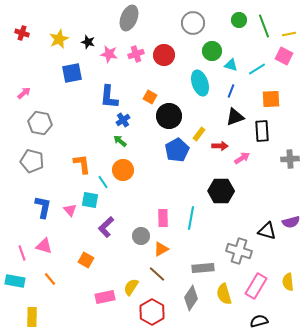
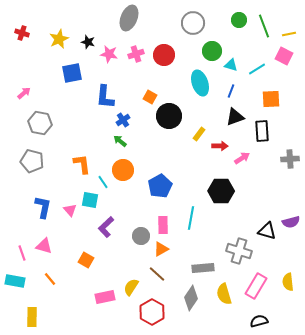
blue L-shape at (109, 97): moved 4 px left
blue pentagon at (177, 150): moved 17 px left, 36 px down
pink rectangle at (163, 218): moved 7 px down
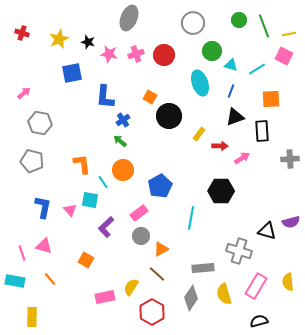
pink rectangle at (163, 225): moved 24 px left, 12 px up; rotated 54 degrees clockwise
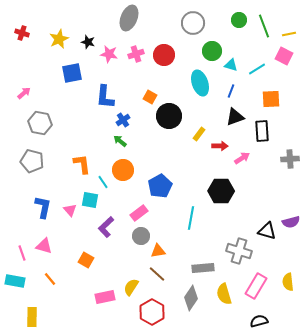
orange triangle at (161, 249): moved 3 px left, 2 px down; rotated 21 degrees clockwise
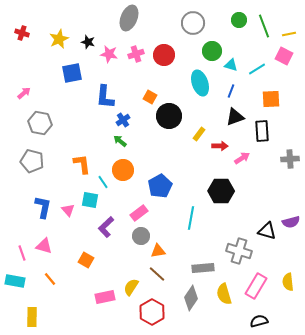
pink triangle at (70, 210): moved 2 px left
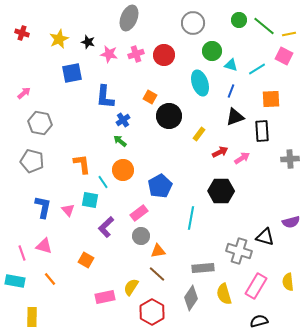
green line at (264, 26): rotated 30 degrees counterclockwise
red arrow at (220, 146): moved 6 px down; rotated 28 degrees counterclockwise
black triangle at (267, 231): moved 2 px left, 6 px down
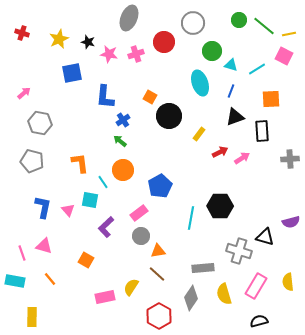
red circle at (164, 55): moved 13 px up
orange L-shape at (82, 164): moved 2 px left, 1 px up
black hexagon at (221, 191): moved 1 px left, 15 px down
red hexagon at (152, 312): moved 7 px right, 4 px down
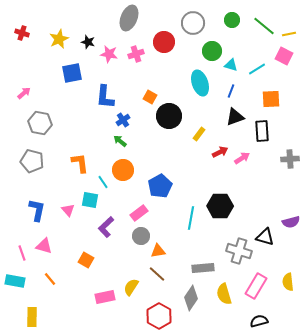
green circle at (239, 20): moved 7 px left
blue L-shape at (43, 207): moved 6 px left, 3 px down
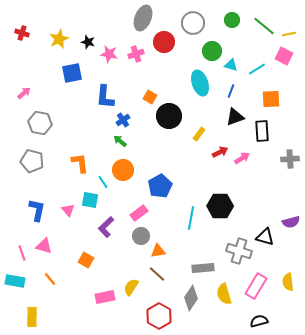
gray ellipse at (129, 18): moved 14 px right
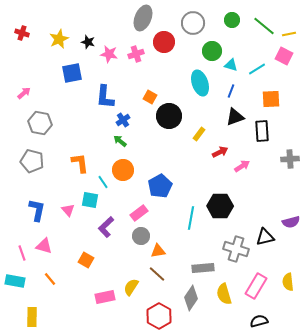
pink arrow at (242, 158): moved 8 px down
black triangle at (265, 237): rotated 30 degrees counterclockwise
gray cross at (239, 251): moved 3 px left, 2 px up
